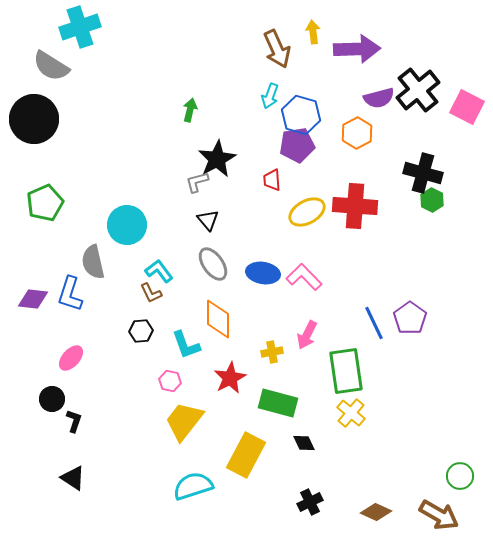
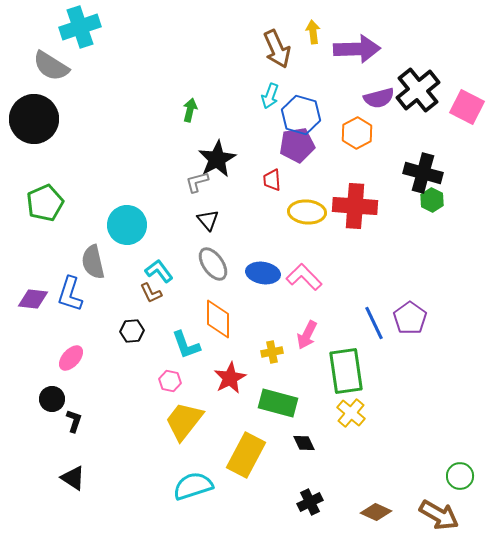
yellow ellipse at (307, 212): rotated 33 degrees clockwise
black hexagon at (141, 331): moved 9 px left
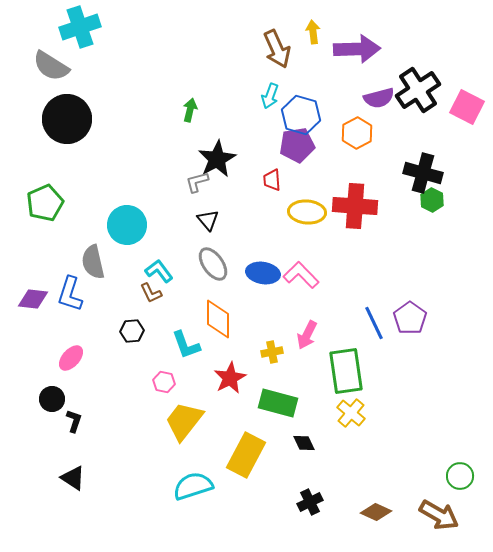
black cross at (418, 90): rotated 6 degrees clockwise
black circle at (34, 119): moved 33 px right
pink L-shape at (304, 277): moved 3 px left, 2 px up
pink hexagon at (170, 381): moved 6 px left, 1 px down
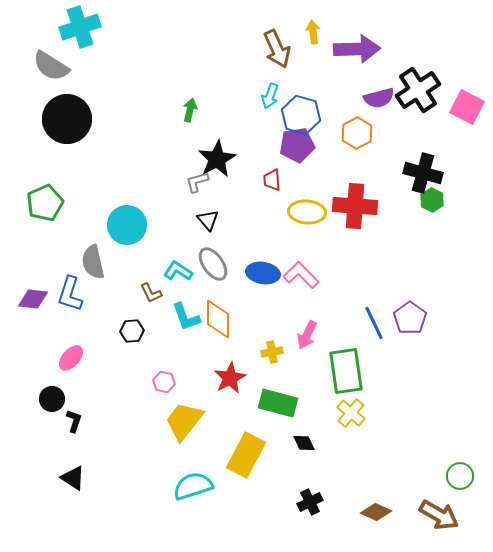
cyan L-shape at (159, 271): moved 19 px right; rotated 20 degrees counterclockwise
cyan L-shape at (186, 345): moved 28 px up
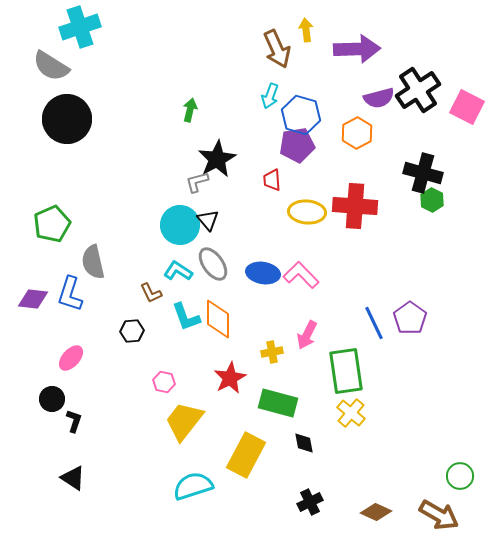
yellow arrow at (313, 32): moved 7 px left, 2 px up
green pentagon at (45, 203): moved 7 px right, 21 px down
cyan circle at (127, 225): moved 53 px right
black diamond at (304, 443): rotated 15 degrees clockwise
